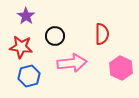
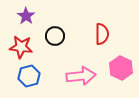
pink arrow: moved 9 px right, 13 px down
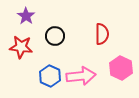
blue hexagon: moved 21 px right; rotated 20 degrees counterclockwise
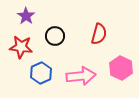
red semicircle: moved 3 px left; rotated 15 degrees clockwise
blue hexagon: moved 9 px left, 3 px up; rotated 10 degrees clockwise
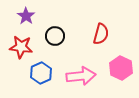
red semicircle: moved 2 px right
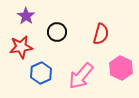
black circle: moved 2 px right, 4 px up
red star: rotated 15 degrees counterclockwise
pink arrow: rotated 136 degrees clockwise
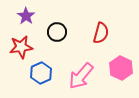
red semicircle: moved 1 px up
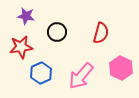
purple star: rotated 24 degrees counterclockwise
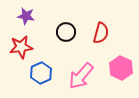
black circle: moved 9 px right
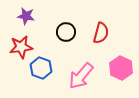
blue hexagon: moved 5 px up; rotated 15 degrees counterclockwise
